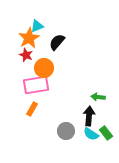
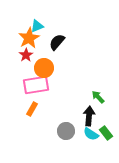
red star: rotated 16 degrees clockwise
green arrow: rotated 40 degrees clockwise
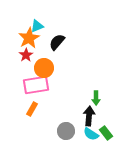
green arrow: moved 2 px left, 1 px down; rotated 136 degrees counterclockwise
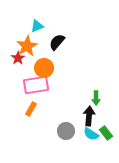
orange star: moved 2 px left, 8 px down
red star: moved 8 px left, 3 px down
orange rectangle: moved 1 px left
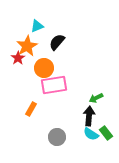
pink rectangle: moved 18 px right
green arrow: rotated 64 degrees clockwise
gray circle: moved 9 px left, 6 px down
